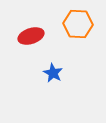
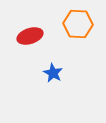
red ellipse: moved 1 px left
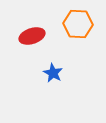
red ellipse: moved 2 px right
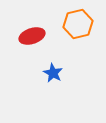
orange hexagon: rotated 16 degrees counterclockwise
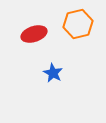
red ellipse: moved 2 px right, 2 px up
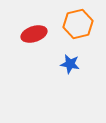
blue star: moved 17 px right, 9 px up; rotated 18 degrees counterclockwise
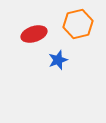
blue star: moved 12 px left, 4 px up; rotated 30 degrees counterclockwise
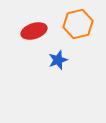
red ellipse: moved 3 px up
